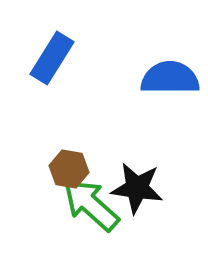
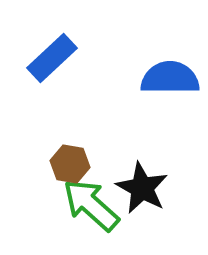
blue rectangle: rotated 15 degrees clockwise
brown hexagon: moved 1 px right, 5 px up
black star: moved 5 px right; rotated 20 degrees clockwise
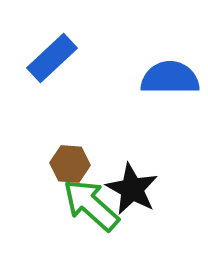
brown hexagon: rotated 6 degrees counterclockwise
black star: moved 10 px left, 1 px down
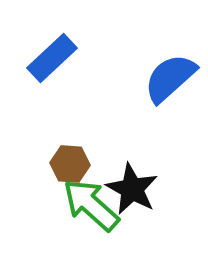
blue semicircle: rotated 42 degrees counterclockwise
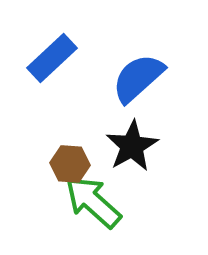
blue semicircle: moved 32 px left
black star: moved 43 px up; rotated 14 degrees clockwise
green arrow: moved 2 px right, 3 px up
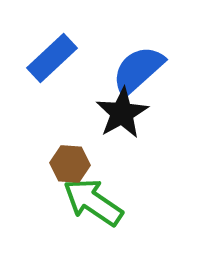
blue semicircle: moved 8 px up
black star: moved 10 px left, 33 px up
green arrow: rotated 8 degrees counterclockwise
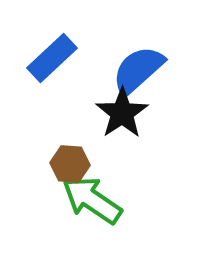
black star: rotated 4 degrees counterclockwise
green arrow: moved 1 px left, 2 px up
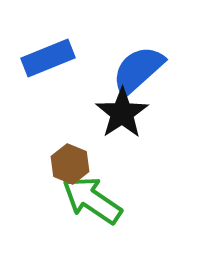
blue rectangle: moved 4 px left; rotated 21 degrees clockwise
brown hexagon: rotated 18 degrees clockwise
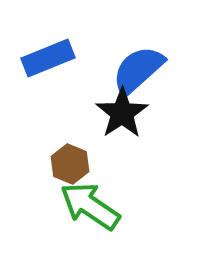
green arrow: moved 2 px left, 6 px down
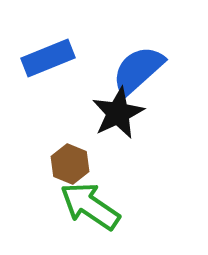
black star: moved 4 px left; rotated 8 degrees clockwise
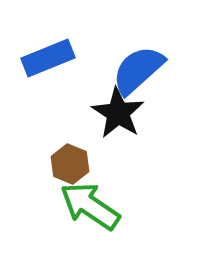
black star: rotated 14 degrees counterclockwise
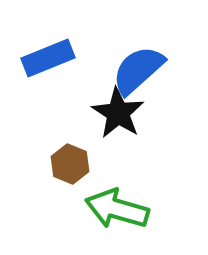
green arrow: moved 27 px right, 3 px down; rotated 18 degrees counterclockwise
